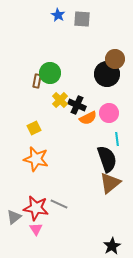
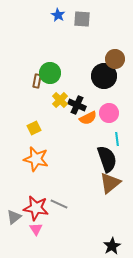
black circle: moved 3 px left, 2 px down
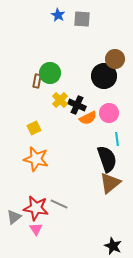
black star: moved 1 px right; rotated 18 degrees counterclockwise
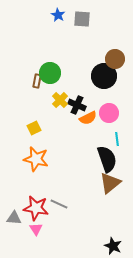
gray triangle: moved 1 px down; rotated 42 degrees clockwise
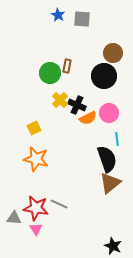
brown circle: moved 2 px left, 6 px up
brown rectangle: moved 30 px right, 15 px up
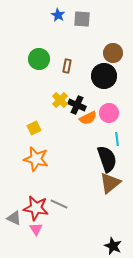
green circle: moved 11 px left, 14 px up
gray triangle: rotated 21 degrees clockwise
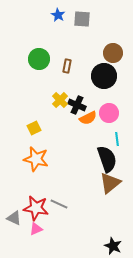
pink triangle: rotated 40 degrees clockwise
